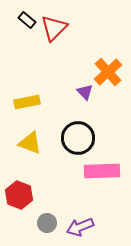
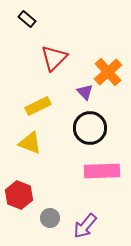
black rectangle: moved 1 px up
red triangle: moved 30 px down
yellow rectangle: moved 11 px right, 4 px down; rotated 15 degrees counterclockwise
black circle: moved 12 px right, 10 px up
gray circle: moved 3 px right, 5 px up
purple arrow: moved 5 px right, 1 px up; rotated 28 degrees counterclockwise
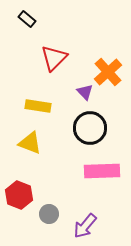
yellow rectangle: rotated 35 degrees clockwise
gray circle: moved 1 px left, 4 px up
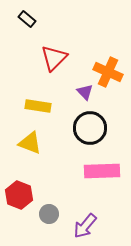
orange cross: rotated 24 degrees counterclockwise
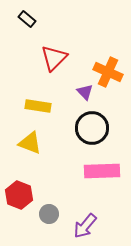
black circle: moved 2 px right
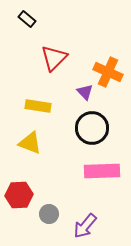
red hexagon: rotated 24 degrees counterclockwise
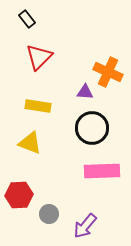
black rectangle: rotated 12 degrees clockwise
red triangle: moved 15 px left, 1 px up
purple triangle: rotated 42 degrees counterclockwise
